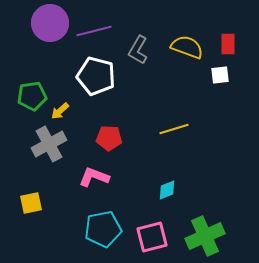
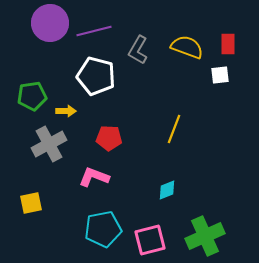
yellow arrow: moved 6 px right; rotated 138 degrees counterclockwise
yellow line: rotated 52 degrees counterclockwise
pink square: moved 2 px left, 3 px down
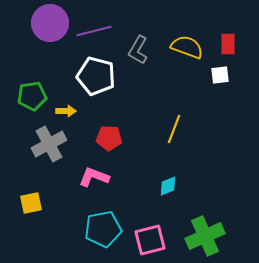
cyan diamond: moved 1 px right, 4 px up
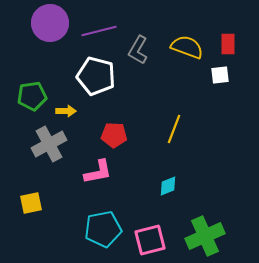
purple line: moved 5 px right
red pentagon: moved 5 px right, 3 px up
pink L-shape: moved 4 px right, 5 px up; rotated 148 degrees clockwise
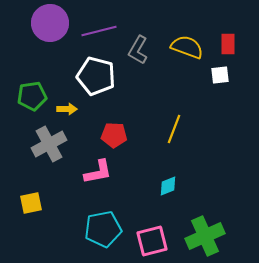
yellow arrow: moved 1 px right, 2 px up
pink square: moved 2 px right, 1 px down
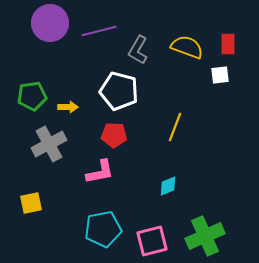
white pentagon: moved 23 px right, 15 px down
yellow arrow: moved 1 px right, 2 px up
yellow line: moved 1 px right, 2 px up
pink L-shape: moved 2 px right
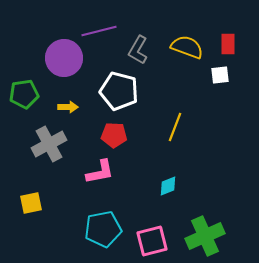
purple circle: moved 14 px right, 35 px down
green pentagon: moved 8 px left, 2 px up
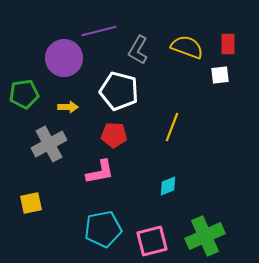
yellow line: moved 3 px left
